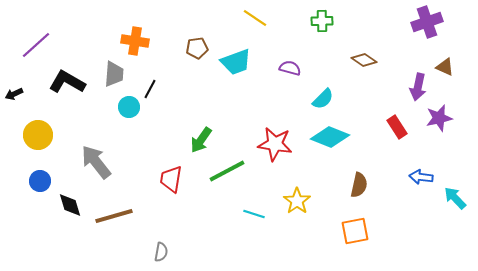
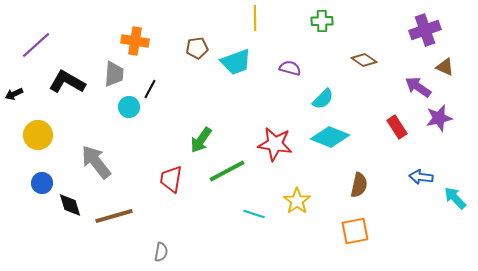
yellow line: rotated 55 degrees clockwise
purple cross: moved 2 px left, 8 px down
purple arrow: rotated 112 degrees clockwise
blue circle: moved 2 px right, 2 px down
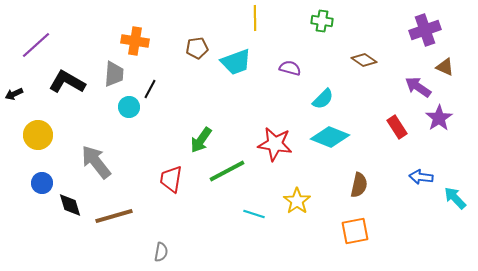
green cross: rotated 10 degrees clockwise
purple star: rotated 20 degrees counterclockwise
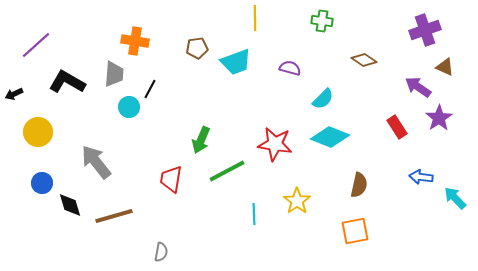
yellow circle: moved 3 px up
green arrow: rotated 12 degrees counterclockwise
cyan line: rotated 70 degrees clockwise
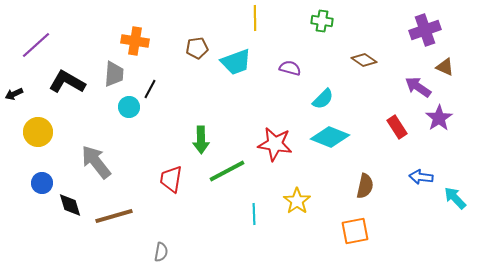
green arrow: rotated 24 degrees counterclockwise
brown semicircle: moved 6 px right, 1 px down
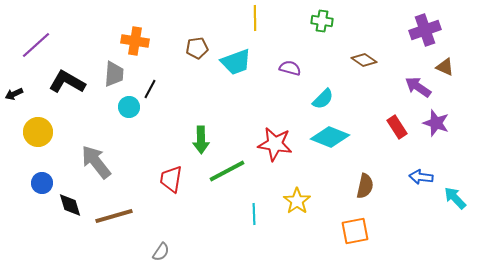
purple star: moved 3 px left, 5 px down; rotated 20 degrees counterclockwise
gray semicircle: rotated 24 degrees clockwise
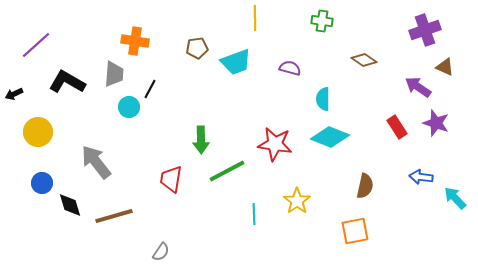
cyan semicircle: rotated 135 degrees clockwise
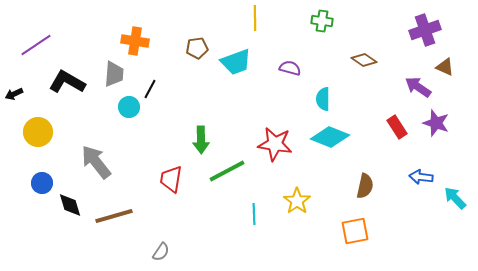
purple line: rotated 8 degrees clockwise
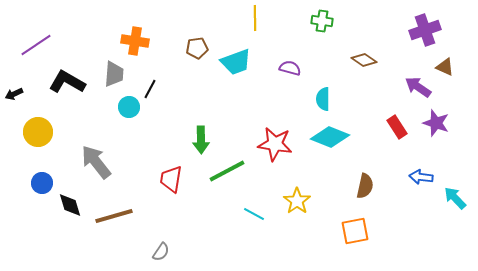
cyan line: rotated 60 degrees counterclockwise
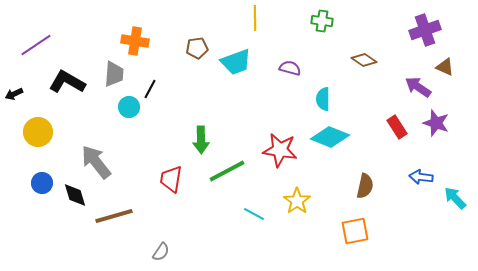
red star: moved 5 px right, 6 px down
black diamond: moved 5 px right, 10 px up
